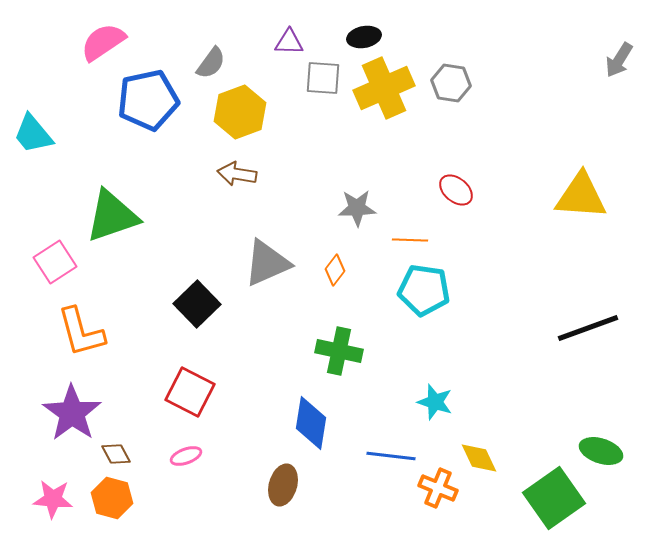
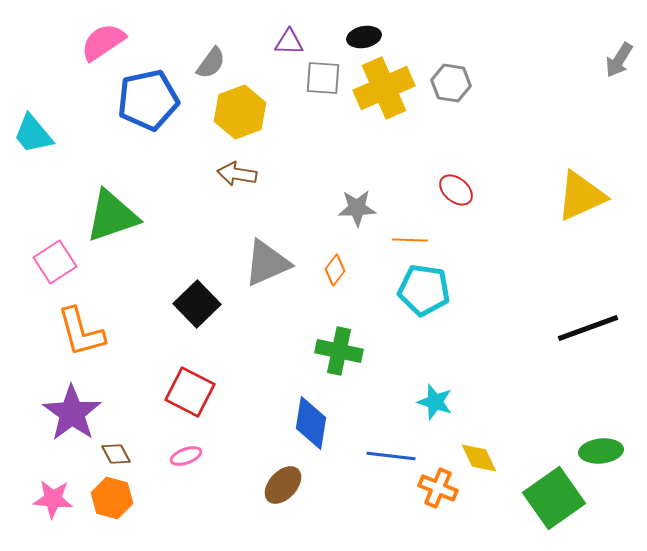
yellow triangle: rotated 28 degrees counterclockwise
green ellipse: rotated 24 degrees counterclockwise
brown ellipse: rotated 27 degrees clockwise
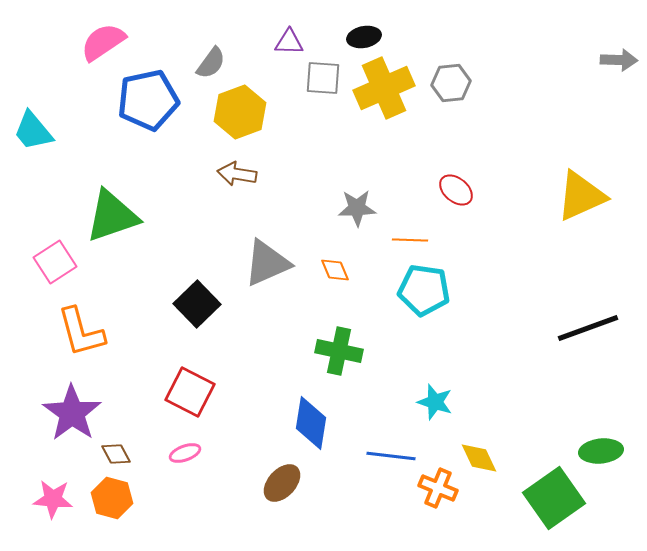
gray arrow: rotated 120 degrees counterclockwise
gray hexagon: rotated 15 degrees counterclockwise
cyan trapezoid: moved 3 px up
orange diamond: rotated 60 degrees counterclockwise
pink ellipse: moved 1 px left, 3 px up
brown ellipse: moved 1 px left, 2 px up
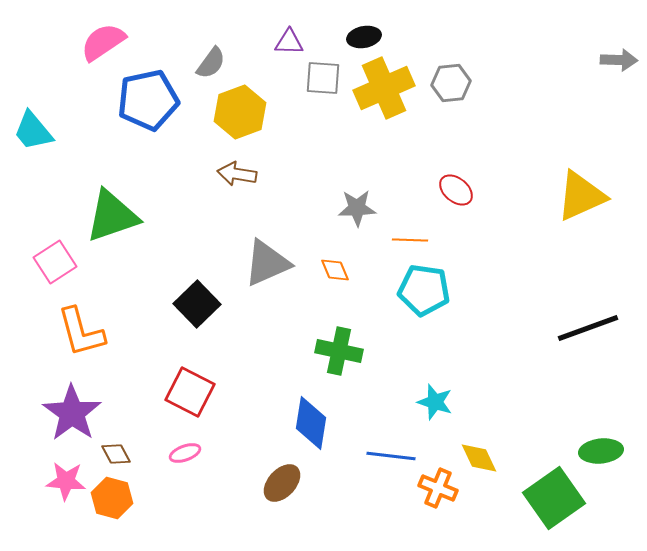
pink star: moved 13 px right, 18 px up
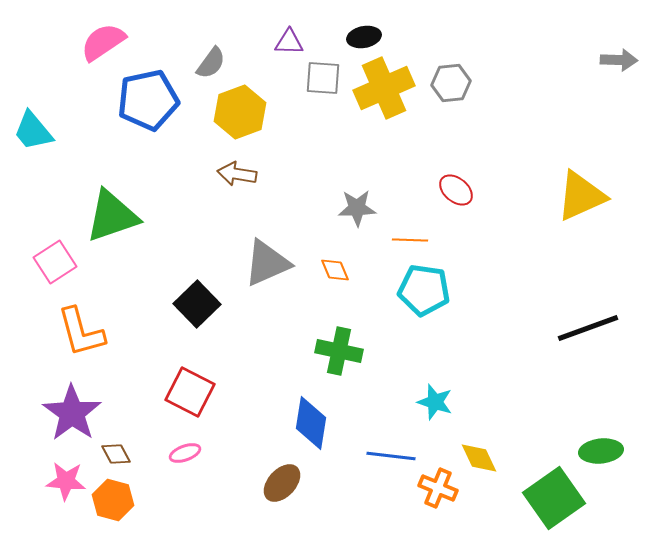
orange hexagon: moved 1 px right, 2 px down
